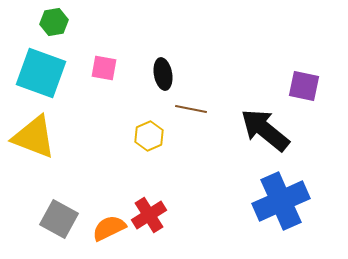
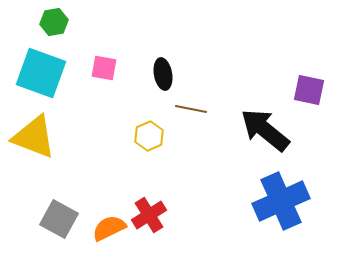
purple square: moved 5 px right, 4 px down
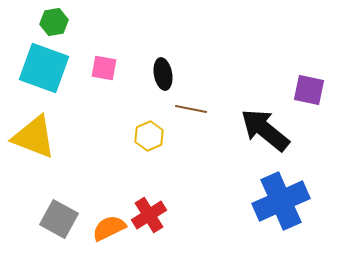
cyan square: moved 3 px right, 5 px up
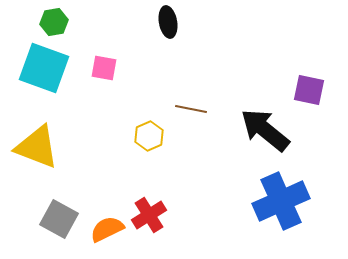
black ellipse: moved 5 px right, 52 px up
yellow triangle: moved 3 px right, 10 px down
orange semicircle: moved 2 px left, 1 px down
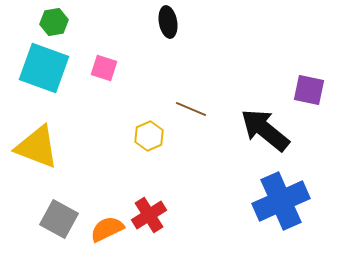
pink square: rotated 8 degrees clockwise
brown line: rotated 12 degrees clockwise
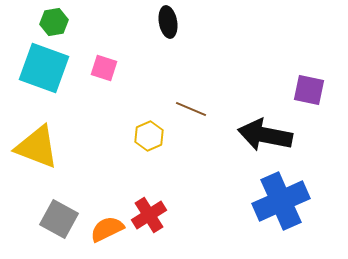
black arrow: moved 5 px down; rotated 28 degrees counterclockwise
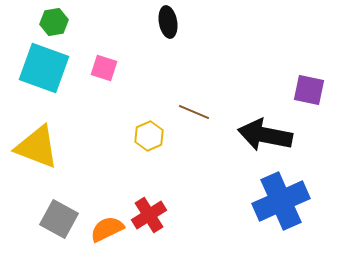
brown line: moved 3 px right, 3 px down
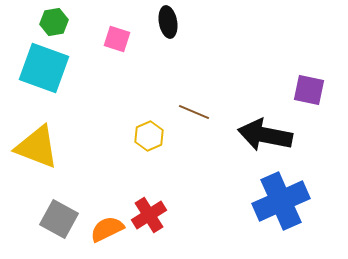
pink square: moved 13 px right, 29 px up
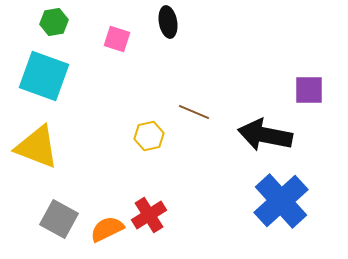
cyan square: moved 8 px down
purple square: rotated 12 degrees counterclockwise
yellow hexagon: rotated 12 degrees clockwise
blue cross: rotated 18 degrees counterclockwise
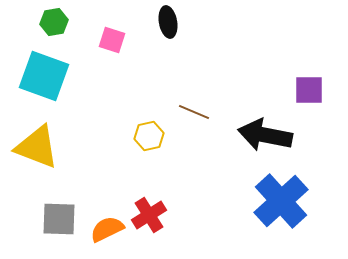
pink square: moved 5 px left, 1 px down
gray square: rotated 27 degrees counterclockwise
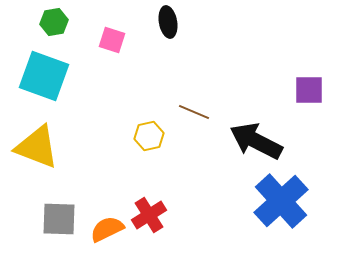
black arrow: moved 9 px left, 6 px down; rotated 16 degrees clockwise
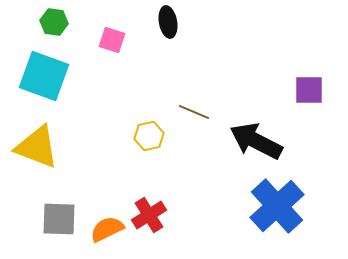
green hexagon: rotated 16 degrees clockwise
blue cross: moved 4 px left, 5 px down
